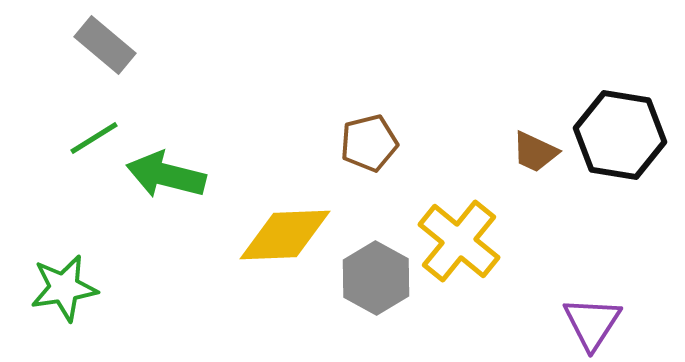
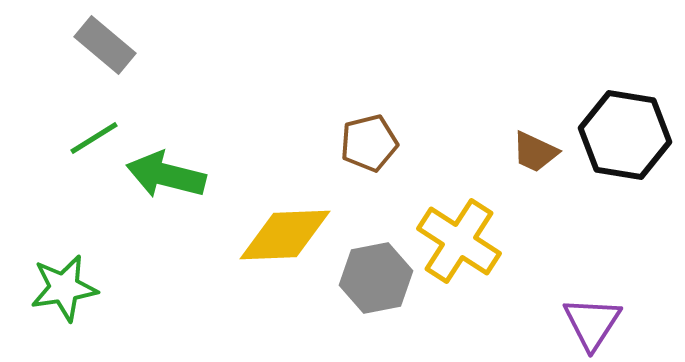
black hexagon: moved 5 px right
yellow cross: rotated 6 degrees counterclockwise
gray hexagon: rotated 20 degrees clockwise
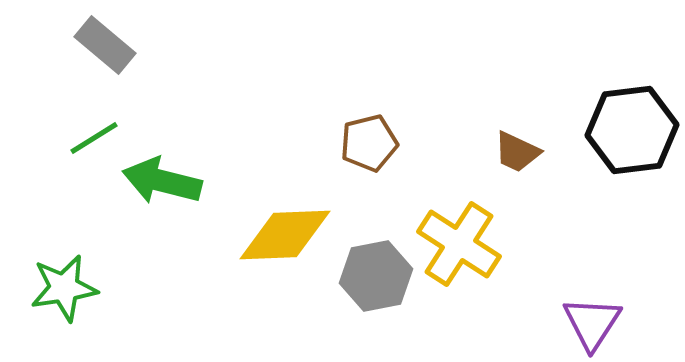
black hexagon: moved 7 px right, 5 px up; rotated 16 degrees counterclockwise
brown trapezoid: moved 18 px left
green arrow: moved 4 px left, 6 px down
yellow cross: moved 3 px down
gray hexagon: moved 2 px up
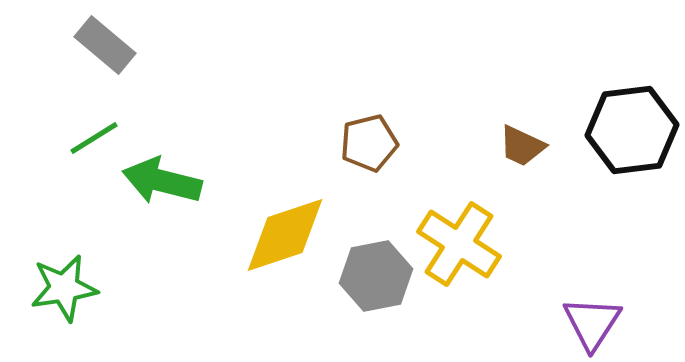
brown trapezoid: moved 5 px right, 6 px up
yellow diamond: rotated 16 degrees counterclockwise
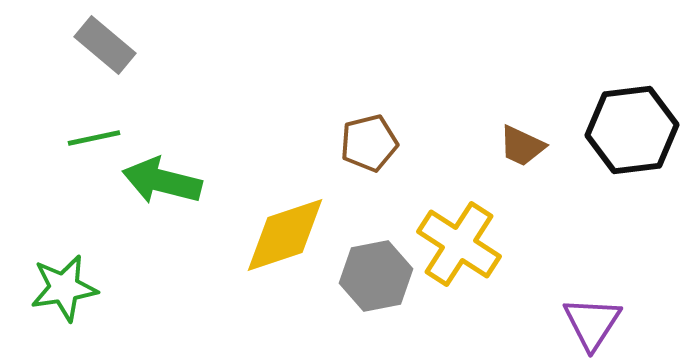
green line: rotated 20 degrees clockwise
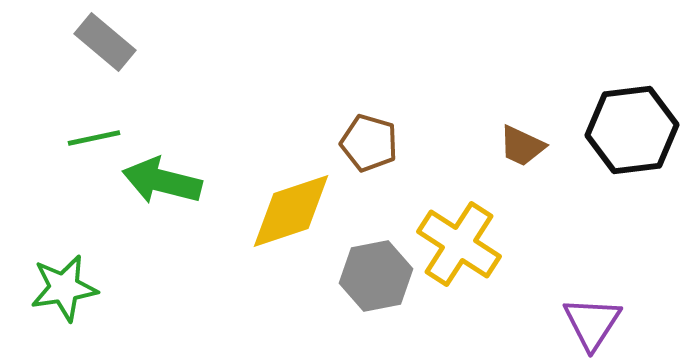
gray rectangle: moved 3 px up
brown pentagon: rotated 30 degrees clockwise
yellow diamond: moved 6 px right, 24 px up
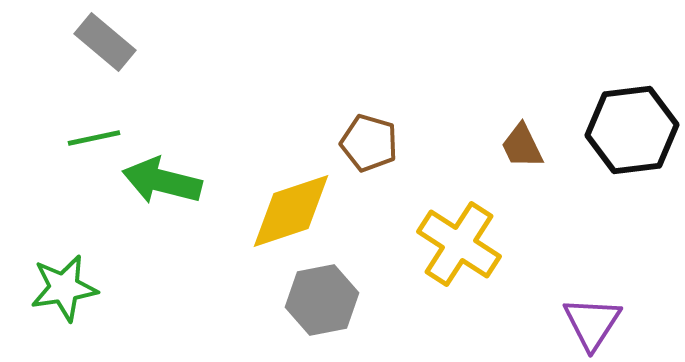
brown trapezoid: rotated 39 degrees clockwise
gray hexagon: moved 54 px left, 24 px down
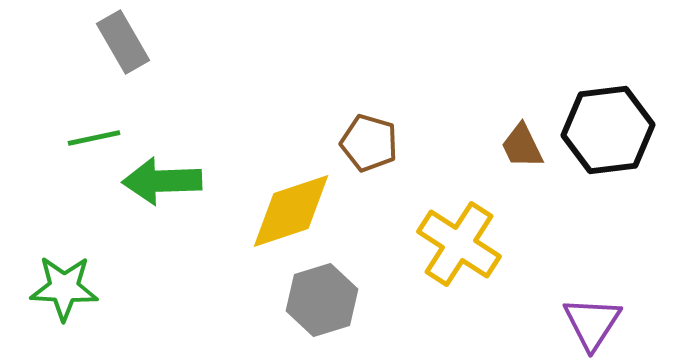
gray rectangle: moved 18 px right; rotated 20 degrees clockwise
black hexagon: moved 24 px left
green arrow: rotated 16 degrees counterclockwise
green star: rotated 12 degrees clockwise
gray hexagon: rotated 6 degrees counterclockwise
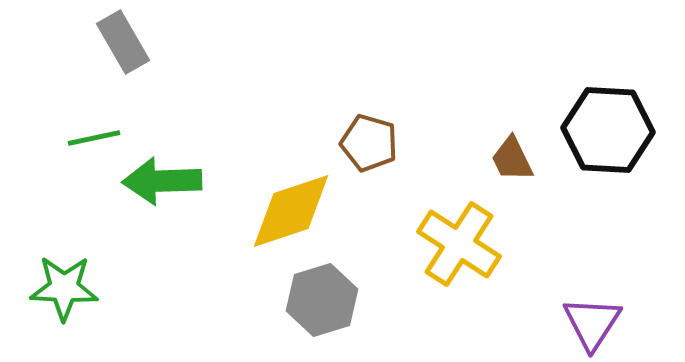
black hexagon: rotated 10 degrees clockwise
brown trapezoid: moved 10 px left, 13 px down
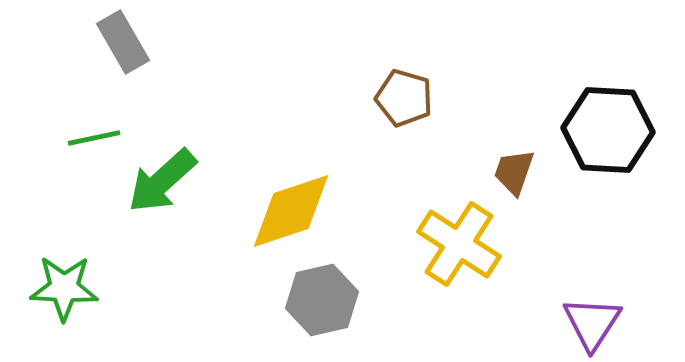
brown pentagon: moved 35 px right, 45 px up
brown trapezoid: moved 2 px right, 13 px down; rotated 45 degrees clockwise
green arrow: rotated 40 degrees counterclockwise
gray hexagon: rotated 4 degrees clockwise
